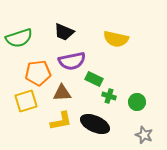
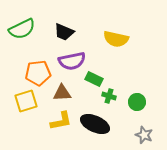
green semicircle: moved 3 px right, 9 px up; rotated 8 degrees counterclockwise
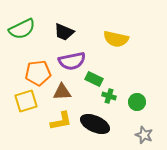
brown triangle: moved 1 px up
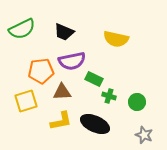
orange pentagon: moved 3 px right, 2 px up
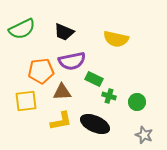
yellow square: rotated 10 degrees clockwise
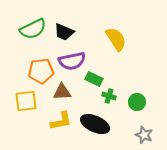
green semicircle: moved 11 px right
yellow semicircle: rotated 135 degrees counterclockwise
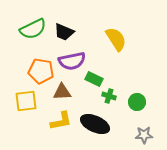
orange pentagon: rotated 15 degrees clockwise
gray star: rotated 24 degrees counterclockwise
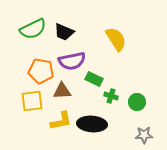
brown triangle: moved 1 px up
green cross: moved 2 px right
yellow square: moved 6 px right
black ellipse: moved 3 px left; rotated 20 degrees counterclockwise
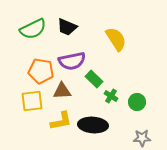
black trapezoid: moved 3 px right, 5 px up
green rectangle: rotated 18 degrees clockwise
green cross: rotated 16 degrees clockwise
black ellipse: moved 1 px right, 1 px down
gray star: moved 2 px left, 3 px down
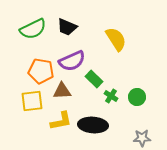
purple semicircle: rotated 12 degrees counterclockwise
green circle: moved 5 px up
